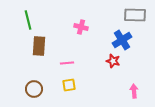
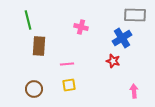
blue cross: moved 2 px up
pink line: moved 1 px down
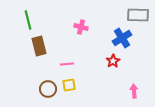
gray rectangle: moved 3 px right
brown rectangle: rotated 18 degrees counterclockwise
red star: rotated 24 degrees clockwise
brown circle: moved 14 px right
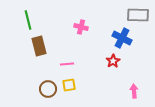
blue cross: rotated 30 degrees counterclockwise
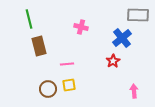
green line: moved 1 px right, 1 px up
blue cross: rotated 24 degrees clockwise
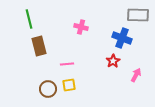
blue cross: rotated 30 degrees counterclockwise
pink arrow: moved 2 px right, 16 px up; rotated 32 degrees clockwise
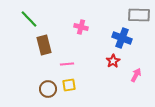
gray rectangle: moved 1 px right
green line: rotated 30 degrees counterclockwise
brown rectangle: moved 5 px right, 1 px up
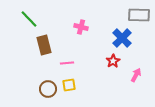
blue cross: rotated 24 degrees clockwise
pink line: moved 1 px up
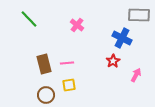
pink cross: moved 4 px left, 2 px up; rotated 24 degrees clockwise
blue cross: rotated 18 degrees counterclockwise
brown rectangle: moved 19 px down
brown circle: moved 2 px left, 6 px down
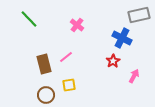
gray rectangle: rotated 15 degrees counterclockwise
pink line: moved 1 px left, 6 px up; rotated 32 degrees counterclockwise
pink arrow: moved 2 px left, 1 px down
